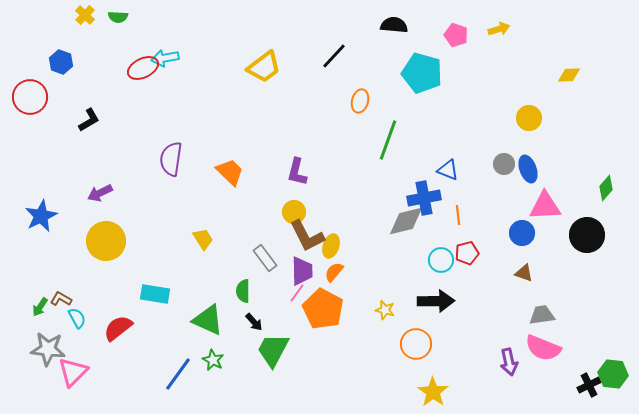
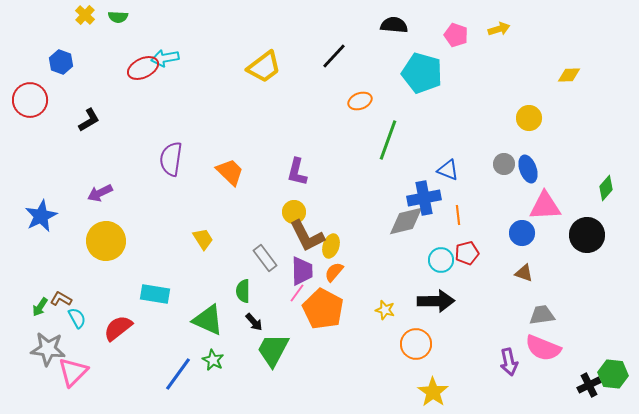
red circle at (30, 97): moved 3 px down
orange ellipse at (360, 101): rotated 55 degrees clockwise
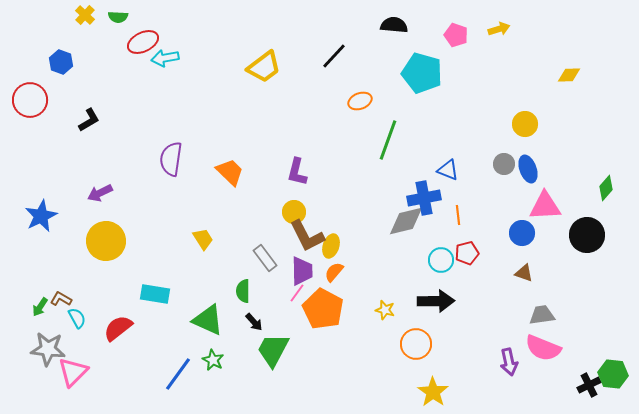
red ellipse at (143, 68): moved 26 px up
yellow circle at (529, 118): moved 4 px left, 6 px down
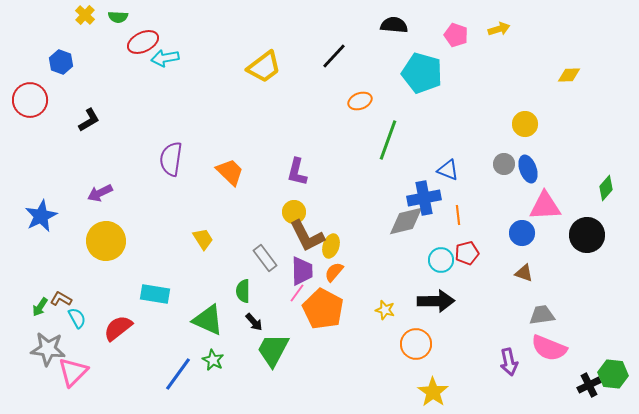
pink semicircle at (543, 348): moved 6 px right
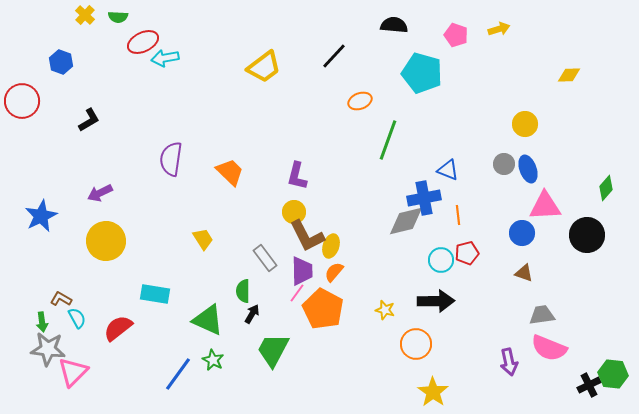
red circle at (30, 100): moved 8 px left, 1 px down
purple L-shape at (297, 172): moved 4 px down
green arrow at (40, 307): moved 2 px right, 15 px down; rotated 42 degrees counterclockwise
black arrow at (254, 322): moved 2 px left, 8 px up; rotated 108 degrees counterclockwise
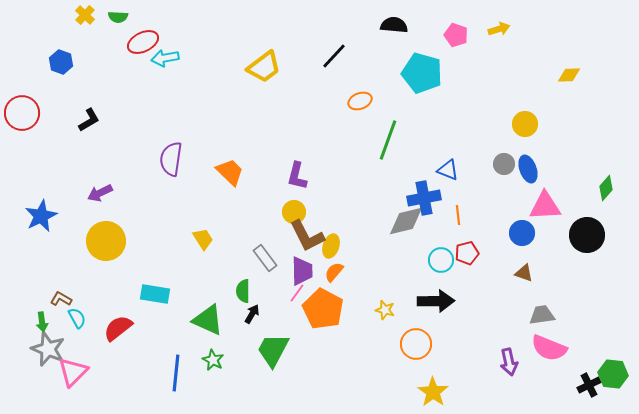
red circle at (22, 101): moved 12 px down
gray star at (48, 349): rotated 16 degrees clockwise
blue line at (178, 374): moved 2 px left, 1 px up; rotated 30 degrees counterclockwise
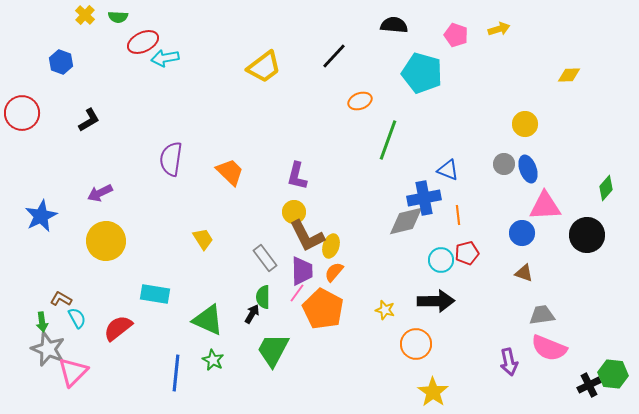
green semicircle at (243, 291): moved 20 px right, 6 px down
